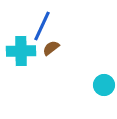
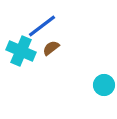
blue line: rotated 28 degrees clockwise
cyan cross: rotated 24 degrees clockwise
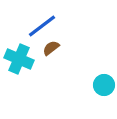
cyan cross: moved 2 px left, 8 px down
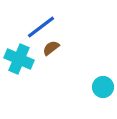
blue line: moved 1 px left, 1 px down
cyan circle: moved 1 px left, 2 px down
